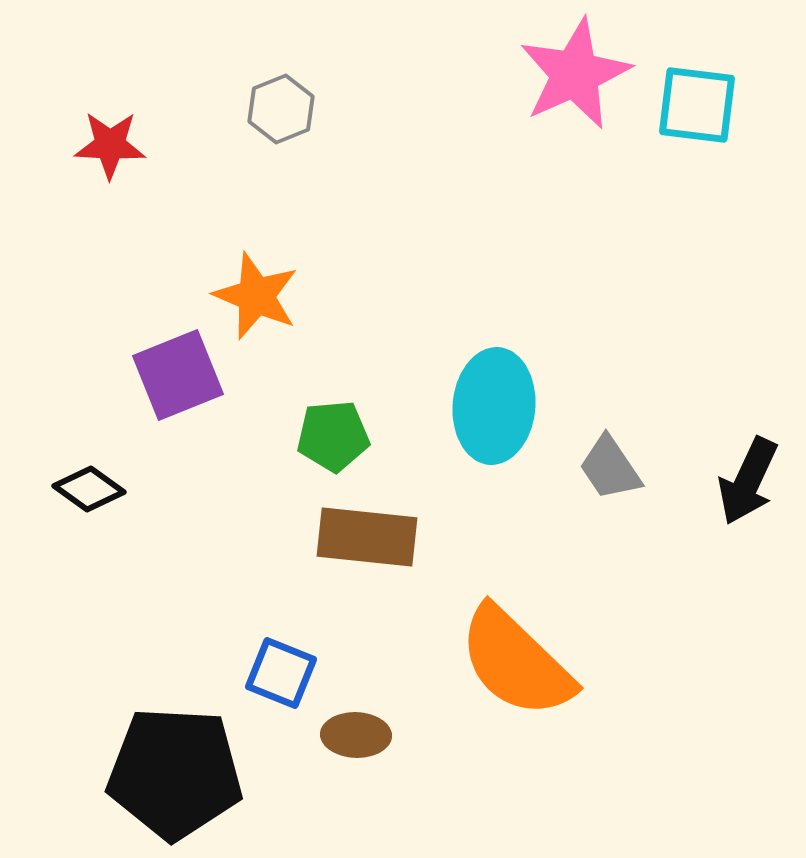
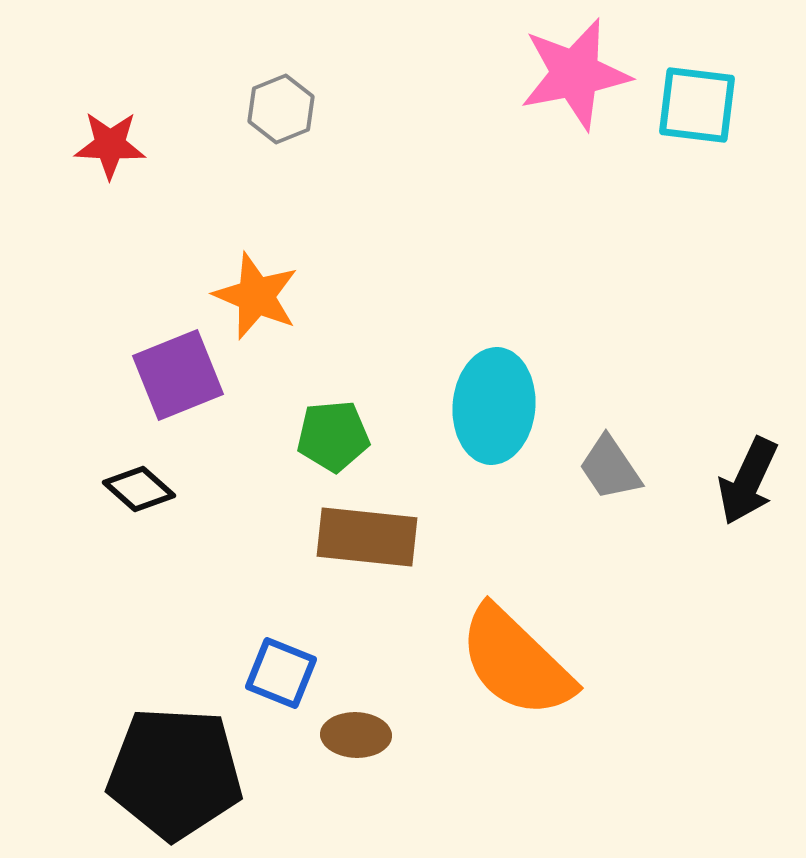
pink star: rotated 13 degrees clockwise
black diamond: moved 50 px right; rotated 6 degrees clockwise
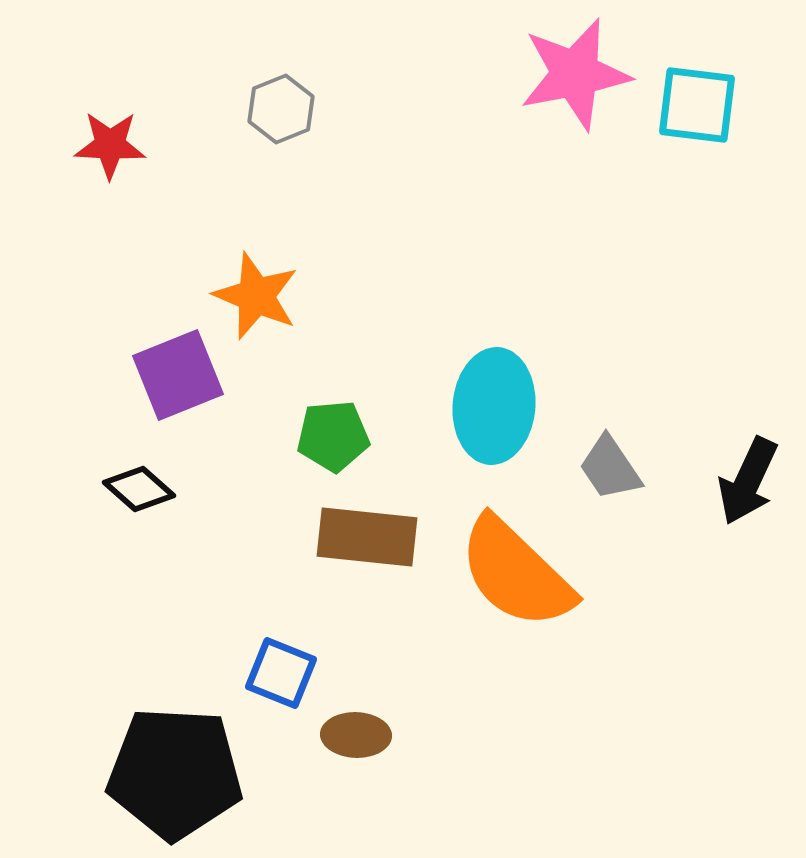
orange semicircle: moved 89 px up
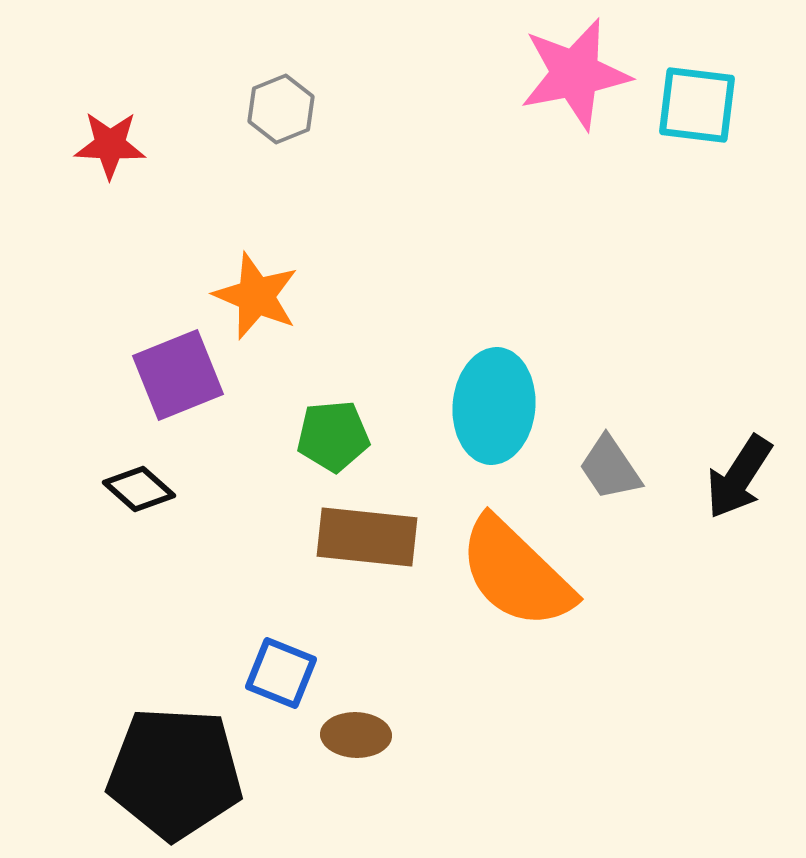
black arrow: moved 9 px left, 4 px up; rotated 8 degrees clockwise
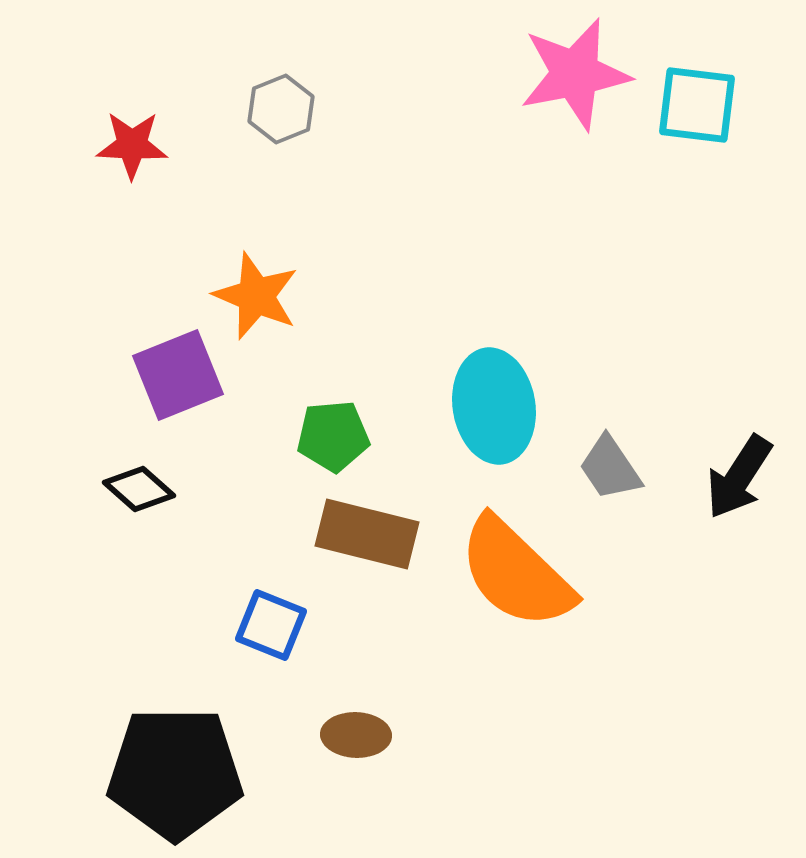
red star: moved 22 px right
cyan ellipse: rotated 14 degrees counterclockwise
brown rectangle: moved 3 px up; rotated 8 degrees clockwise
blue square: moved 10 px left, 48 px up
black pentagon: rotated 3 degrees counterclockwise
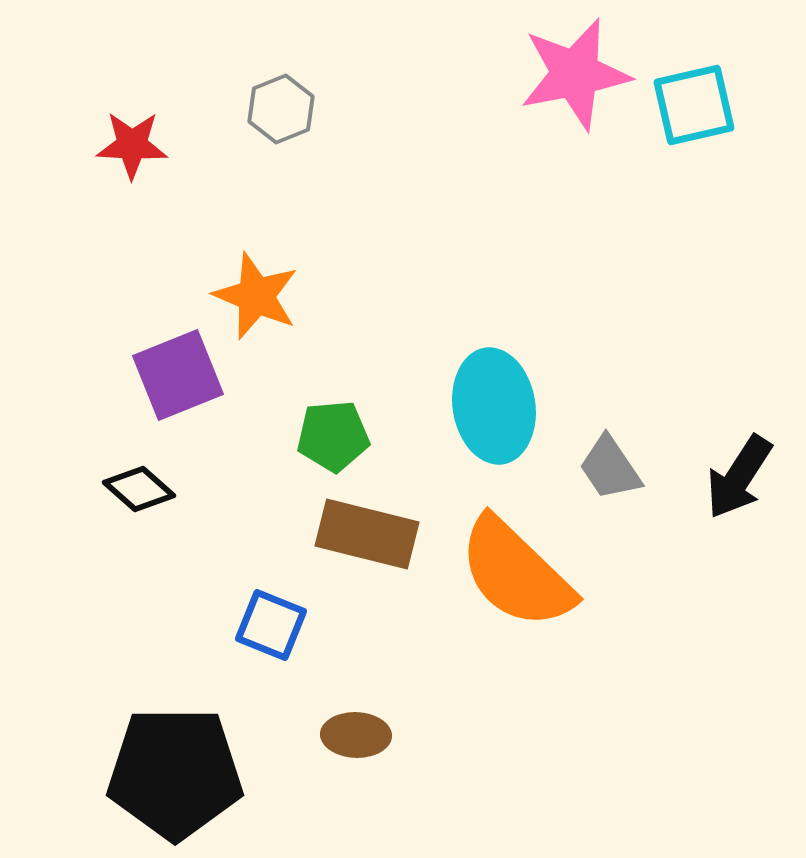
cyan square: moved 3 px left; rotated 20 degrees counterclockwise
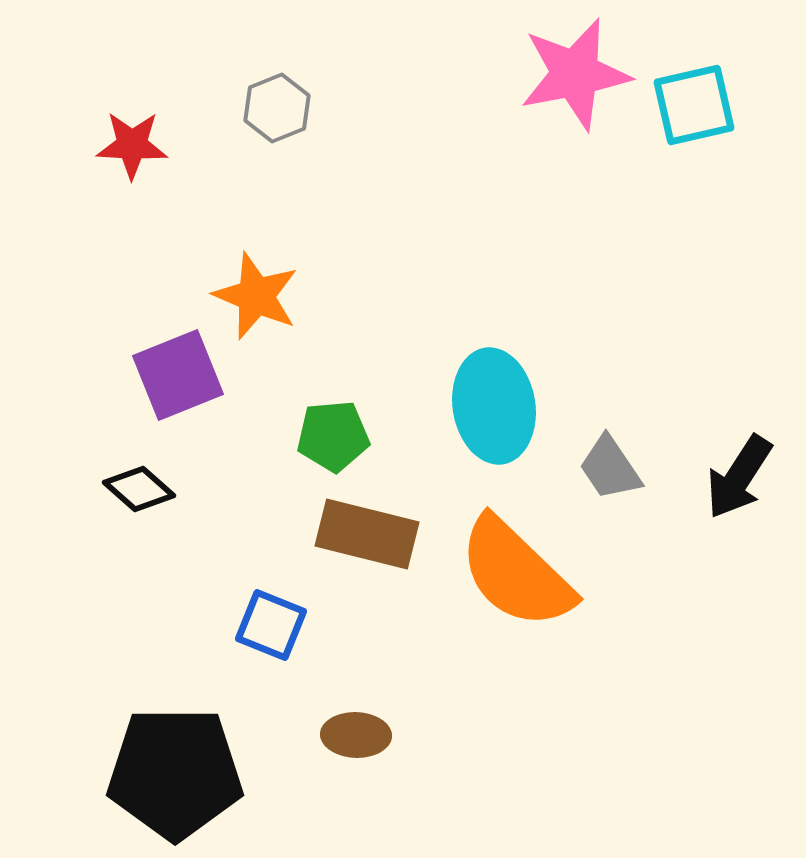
gray hexagon: moved 4 px left, 1 px up
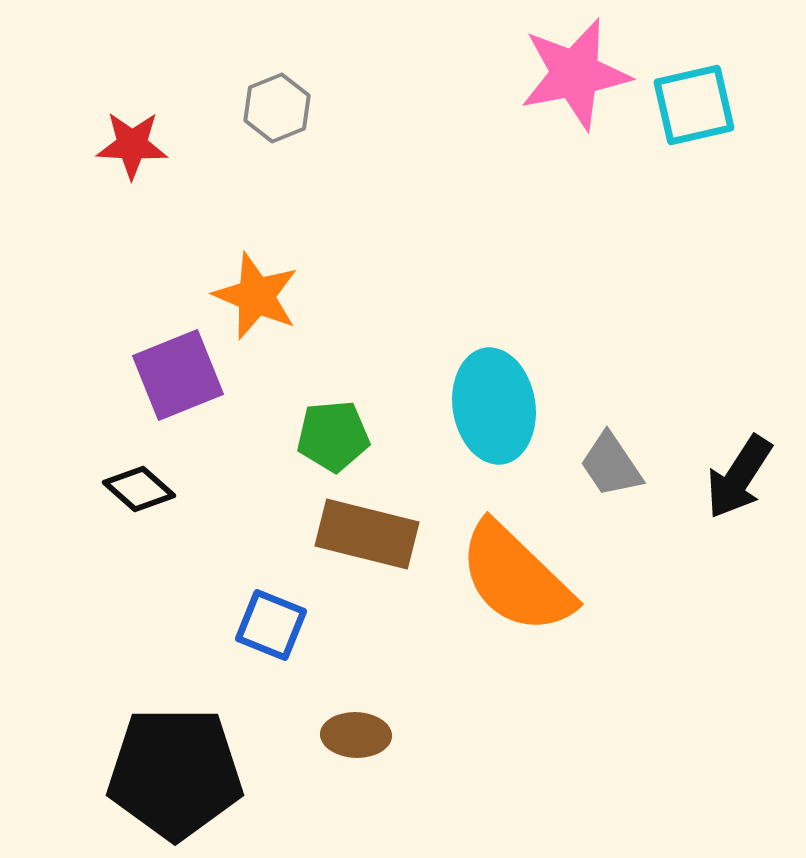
gray trapezoid: moved 1 px right, 3 px up
orange semicircle: moved 5 px down
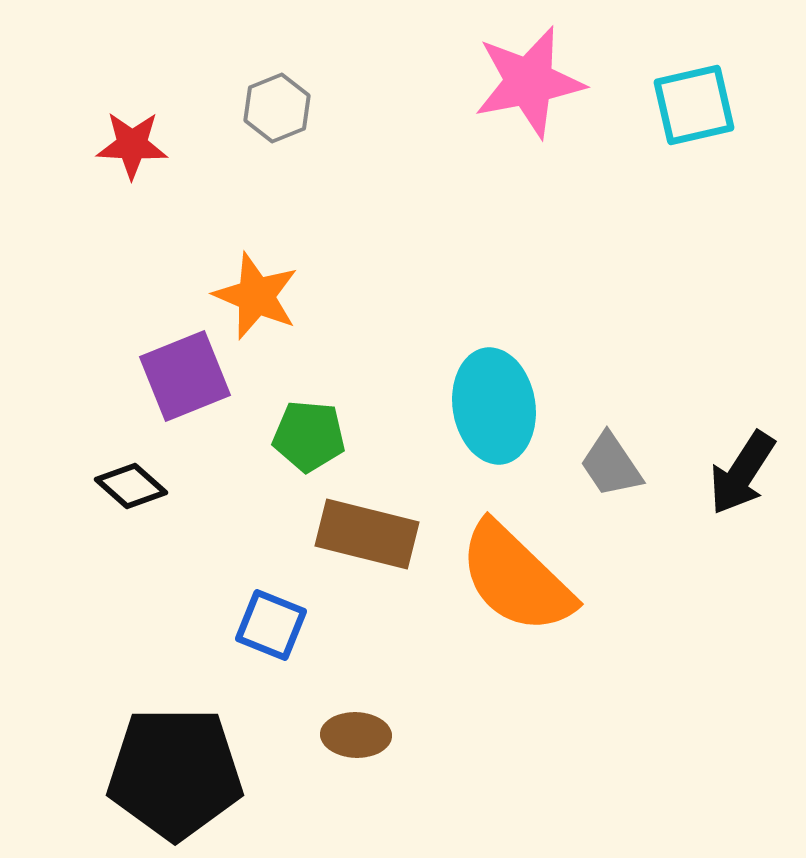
pink star: moved 46 px left, 8 px down
purple square: moved 7 px right, 1 px down
green pentagon: moved 24 px left; rotated 10 degrees clockwise
black arrow: moved 3 px right, 4 px up
black diamond: moved 8 px left, 3 px up
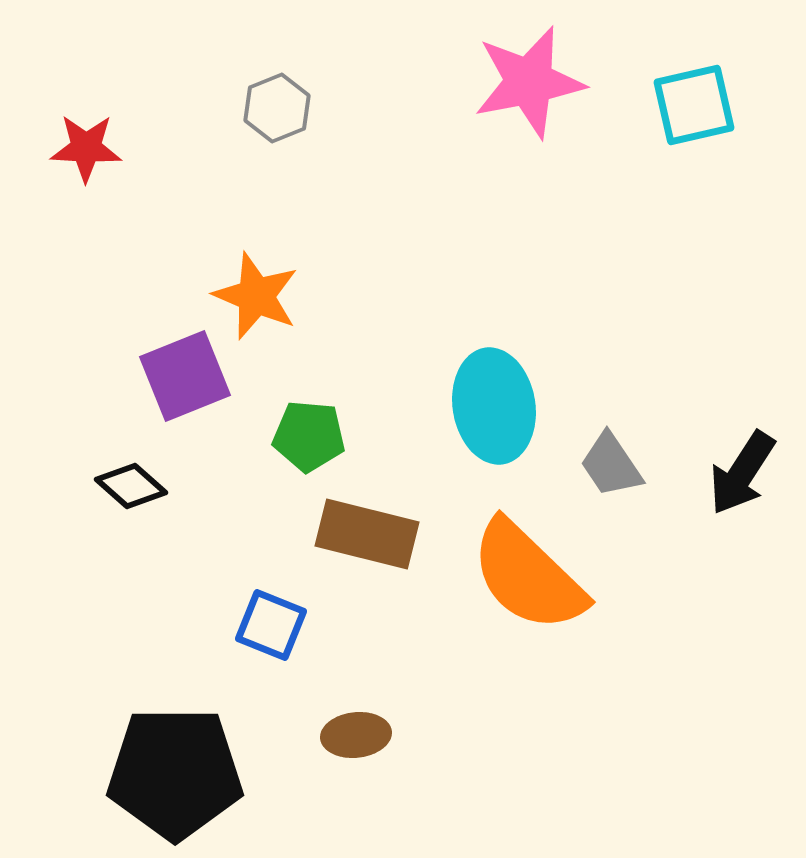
red star: moved 46 px left, 3 px down
orange semicircle: moved 12 px right, 2 px up
brown ellipse: rotated 8 degrees counterclockwise
